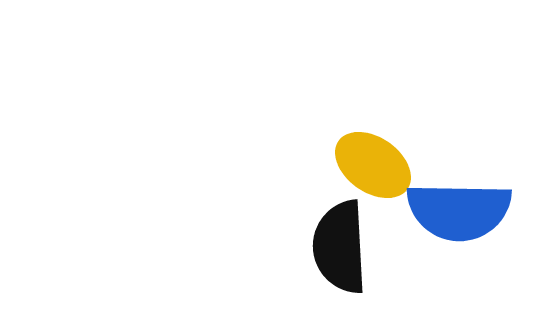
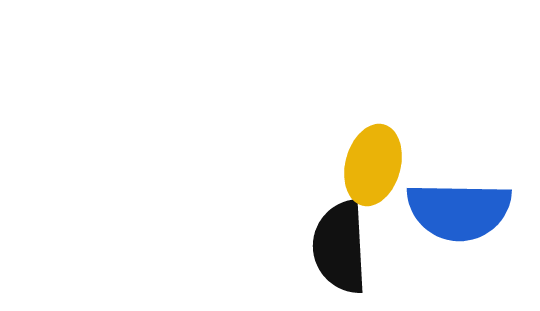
yellow ellipse: rotated 70 degrees clockwise
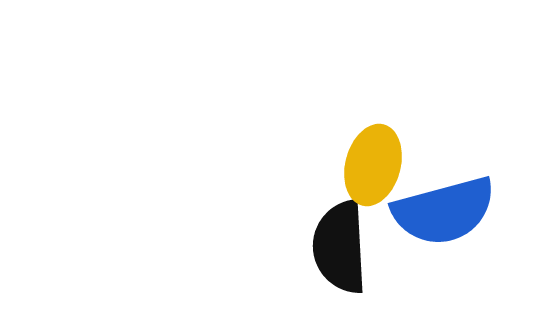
blue semicircle: moved 15 px left; rotated 16 degrees counterclockwise
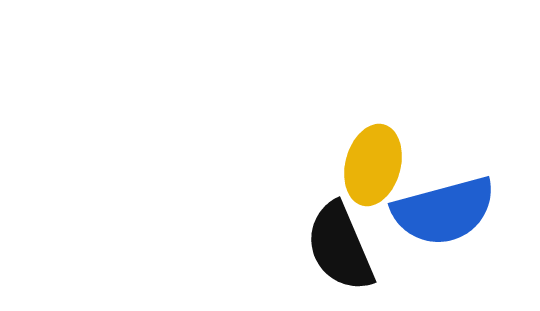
black semicircle: rotated 20 degrees counterclockwise
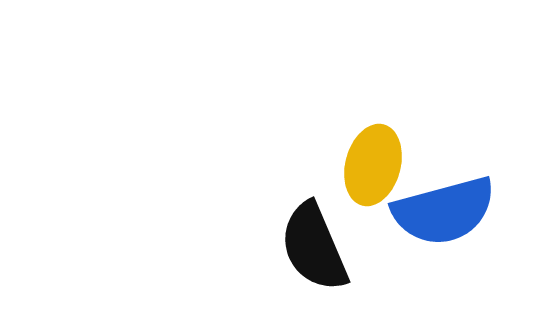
black semicircle: moved 26 px left
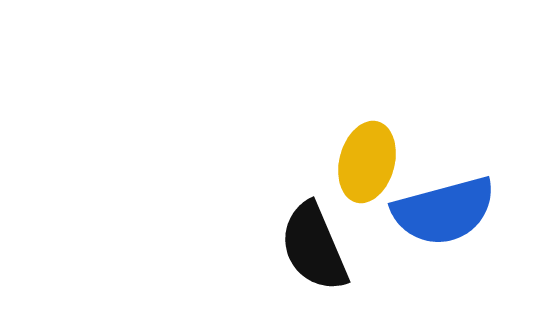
yellow ellipse: moved 6 px left, 3 px up
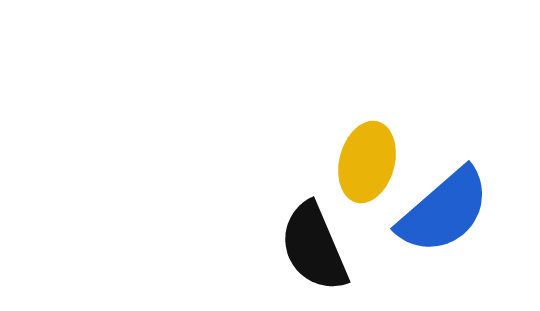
blue semicircle: rotated 26 degrees counterclockwise
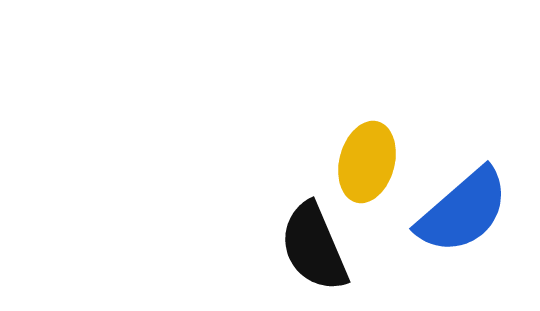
blue semicircle: moved 19 px right
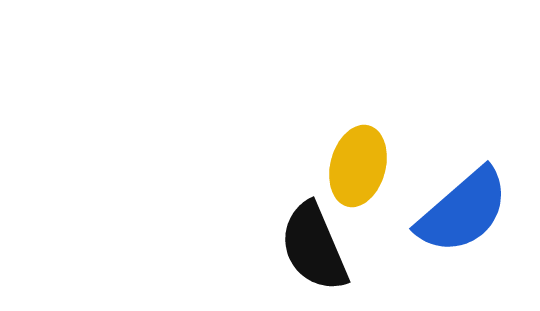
yellow ellipse: moved 9 px left, 4 px down
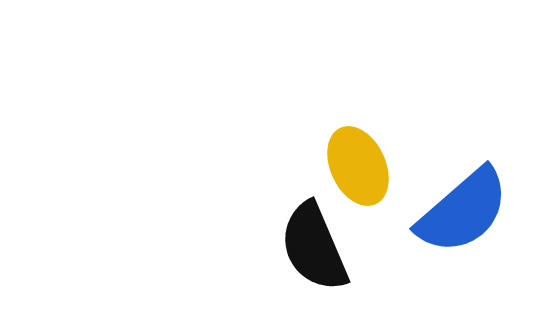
yellow ellipse: rotated 40 degrees counterclockwise
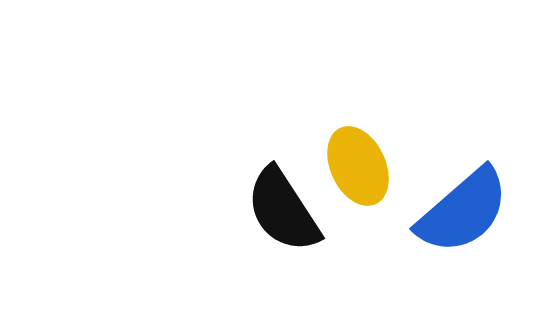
black semicircle: moved 31 px left, 37 px up; rotated 10 degrees counterclockwise
